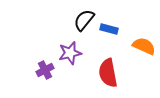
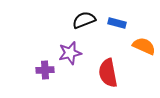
black semicircle: rotated 30 degrees clockwise
blue rectangle: moved 8 px right, 6 px up
purple cross: rotated 24 degrees clockwise
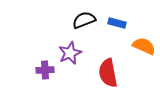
purple star: rotated 10 degrees counterclockwise
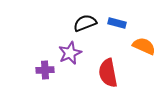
black semicircle: moved 1 px right, 3 px down
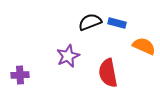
black semicircle: moved 5 px right, 1 px up
purple star: moved 2 px left, 3 px down
purple cross: moved 25 px left, 5 px down
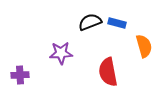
orange semicircle: rotated 50 degrees clockwise
purple star: moved 7 px left, 3 px up; rotated 20 degrees clockwise
red semicircle: moved 1 px up
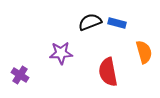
orange semicircle: moved 6 px down
purple cross: rotated 36 degrees clockwise
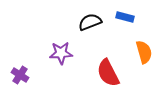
blue rectangle: moved 8 px right, 6 px up
red semicircle: moved 1 px down; rotated 16 degrees counterclockwise
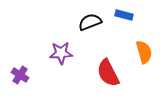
blue rectangle: moved 1 px left, 2 px up
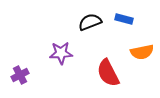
blue rectangle: moved 4 px down
orange semicircle: moved 2 px left; rotated 95 degrees clockwise
purple cross: rotated 30 degrees clockwise
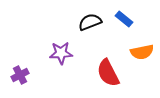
blue rectangle: rotated 24 degrees clockwise
